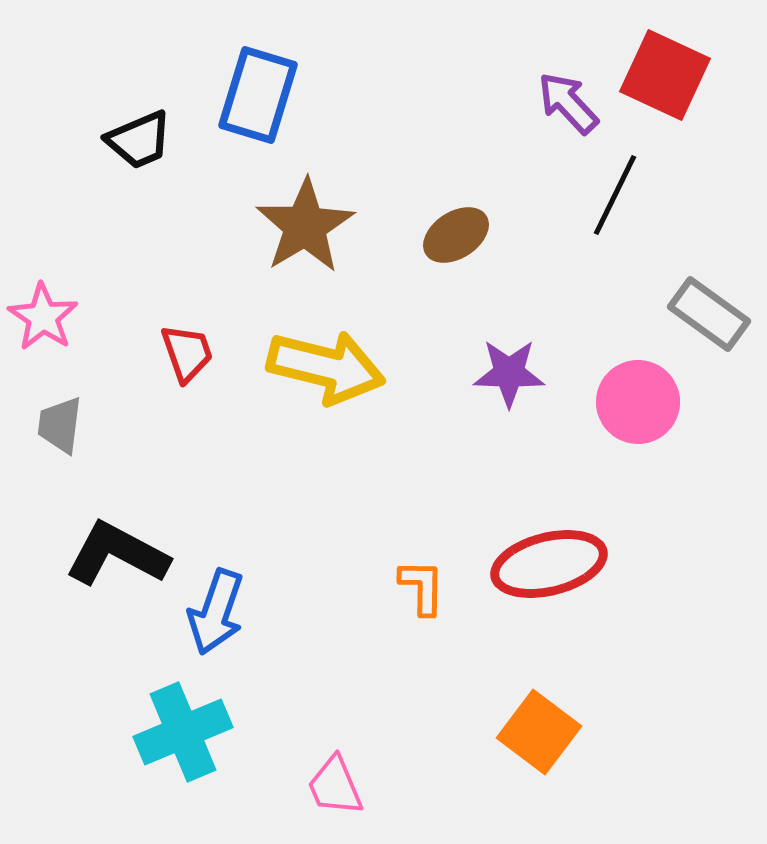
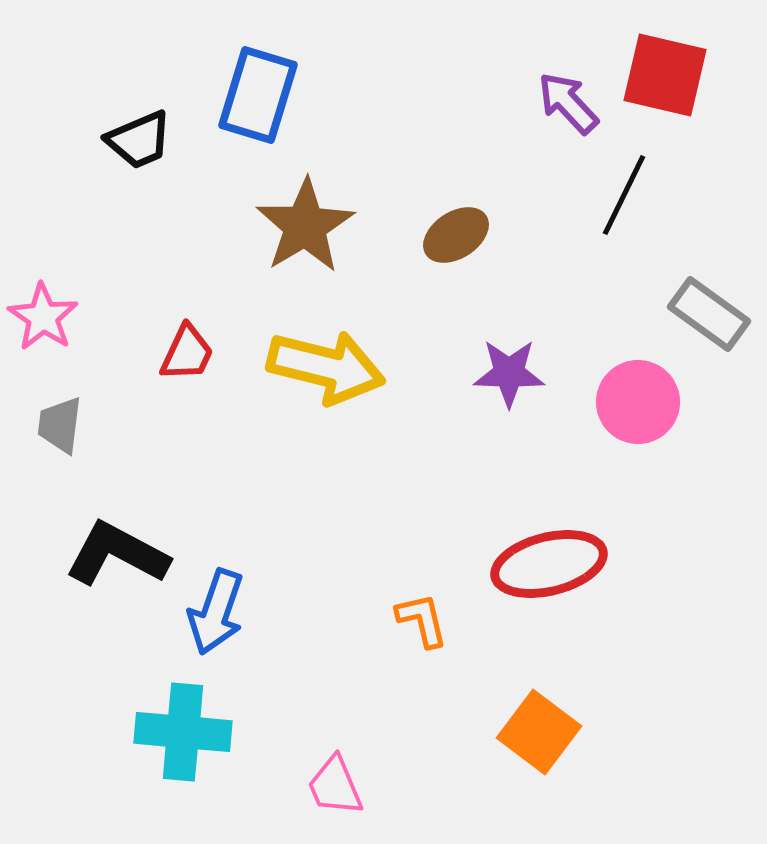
red square: rotated 12 degrees counterclockwise
black line: moved 9 px right
red trapezoid: rotated 44 degrees clockwise
orange L-shape: moved 33 px down; rotated 14 degrees counterclockwise
cyan cross: rotated 28 degrees clockwise
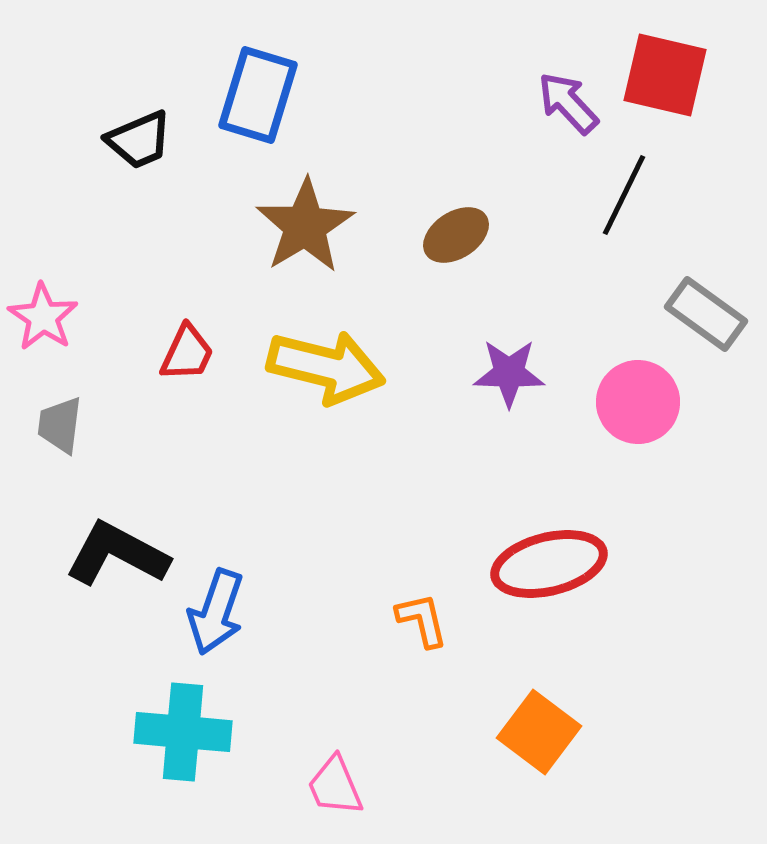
gray rectangle: moved 3 px left
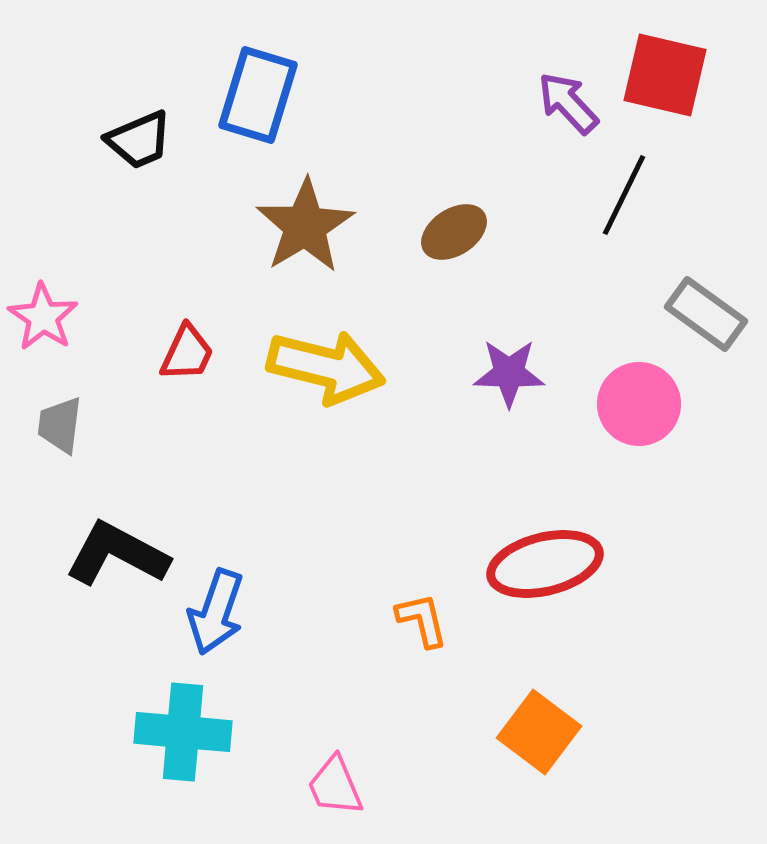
brown ellipse: moved 2 px left, 3 px up
pink circle: moved 1 px right, 2 px down
red ellipse: moved 4 px left
